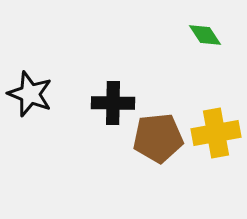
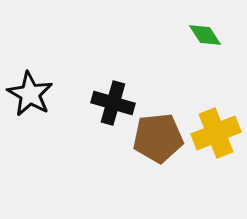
black star: rotated 9 degrees clockwise
black cross: rotated 15 degrees clockwise
yellow cross: rotated 12 degrees counterclockwise
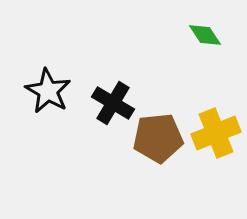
black star: moved 18 px right, 3 px up
black cross: rotated 15 degrees clockwise
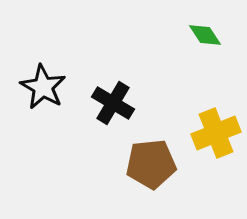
black star: moved 5 px left, 4 px up
brown pentagon: moved 7 px left, 26 px down
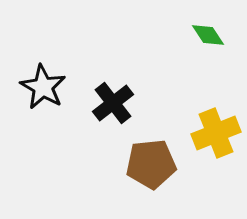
green diamond: moved 3 px right
black cross: rotated 21 degrees clockwise
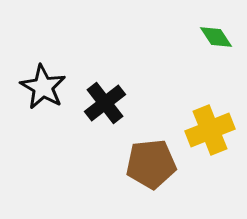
green diamond: moved 8 px right, 2 px down
black cross: moved 8 px left
yellow cross: moved 6 px left, 3 px up
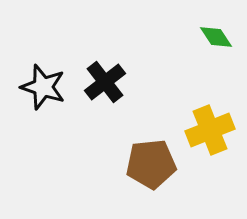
black star: rotated 12 degrees counterclockwise
black cross: moved 21 px up
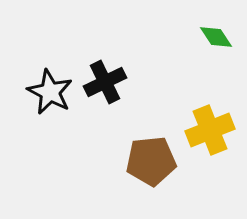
black cross: rotated 12 degrees clockwise
black star: moved 7 px right, 5 px down; rotated 9 degrees clockwise
brown pentagon: moved 3 px up
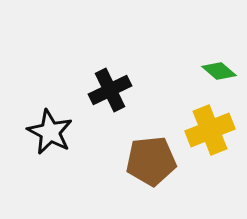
green diamond: moved 3 px right, 34 px down; rotated 16 degrees counterclockwise
black cross: moved 5 px right, 8 px down
black star: moved 40 px down
